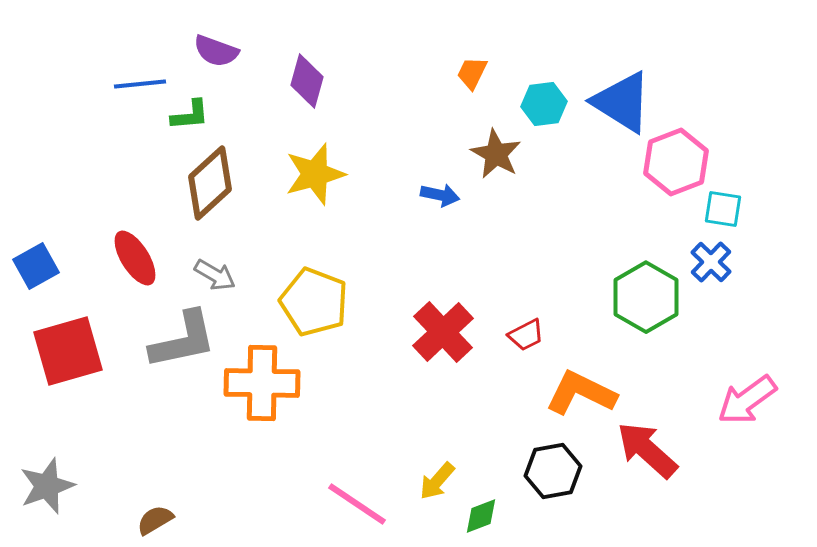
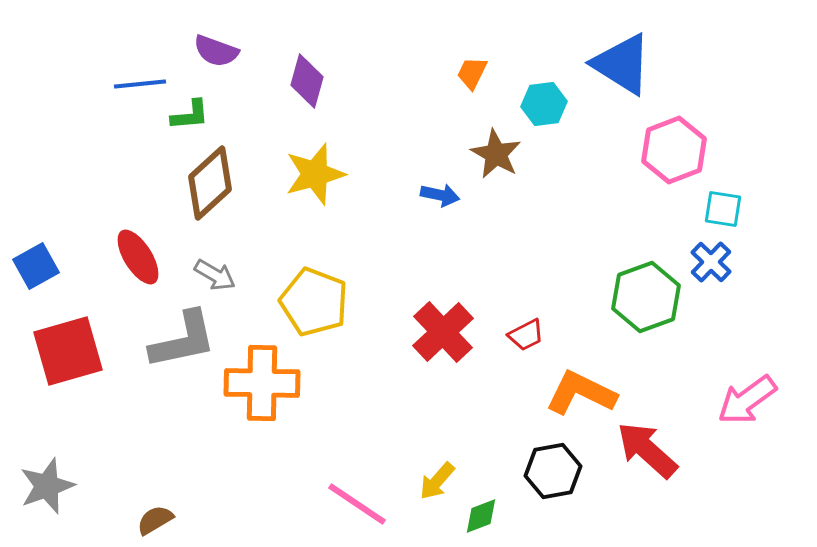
blue triangle: moved 38 px up
pink hexagon: moved 2 px left, 12 px up
red ellipse: moved 3 px right, 1 px up
green hexagon: rotated 10 degrees clockwise
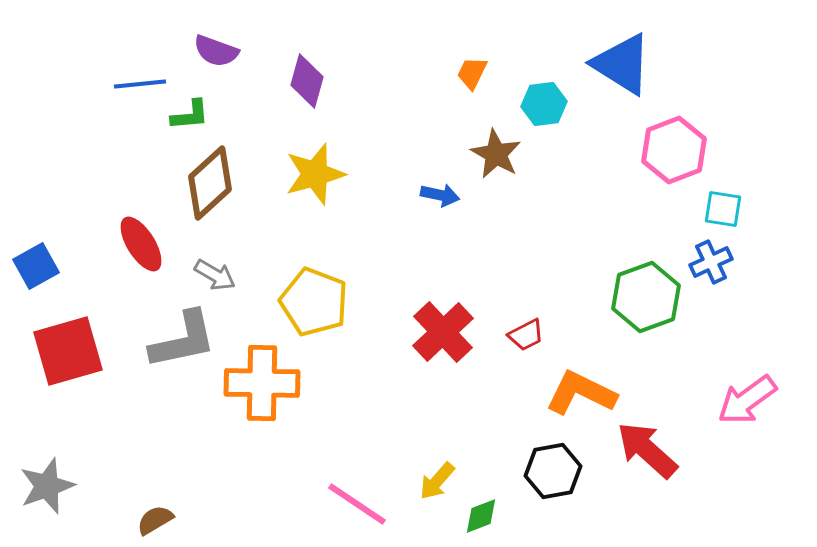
red ellipse: moved 3 px right, 13 px up
blue cross: rotated 21 degrees clockwise
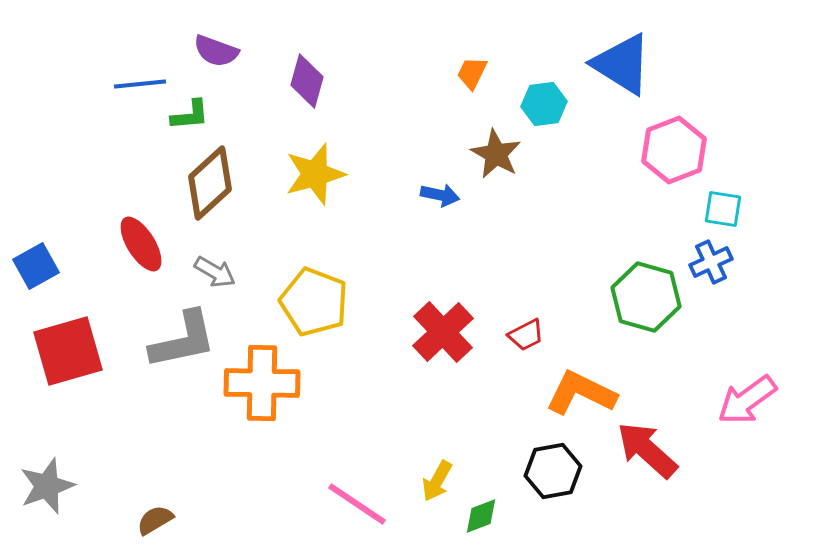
gray arrow: moved 3 px up
green hexagon: rotated 24 degrees counterclockwise
yellow arrow: rotated 12 degrees counterclockwise
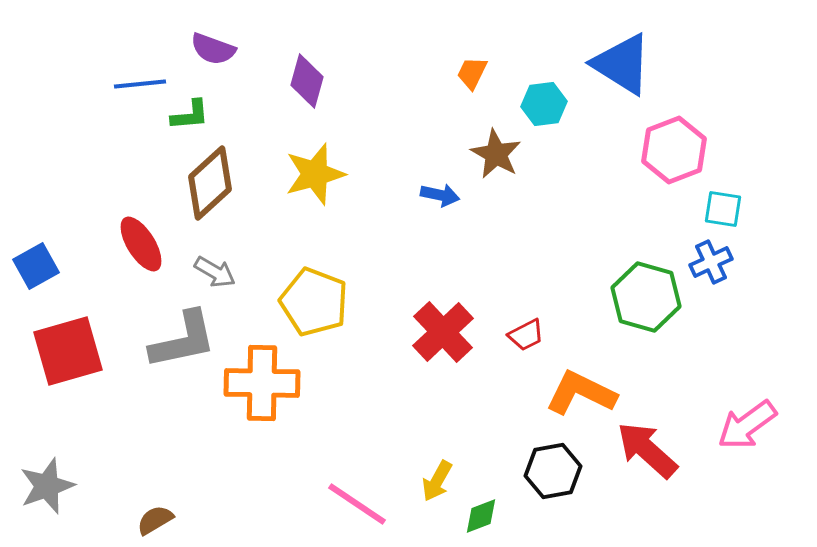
purple semicircle: moved 3 px left, 2 px up
pink arrow: moved 25 px down
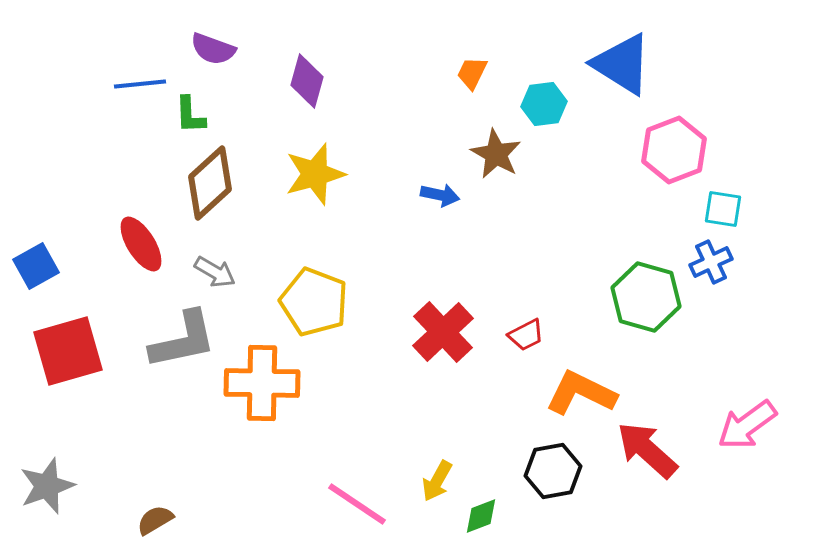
green L-shape: rotated 93 degrees clockwise
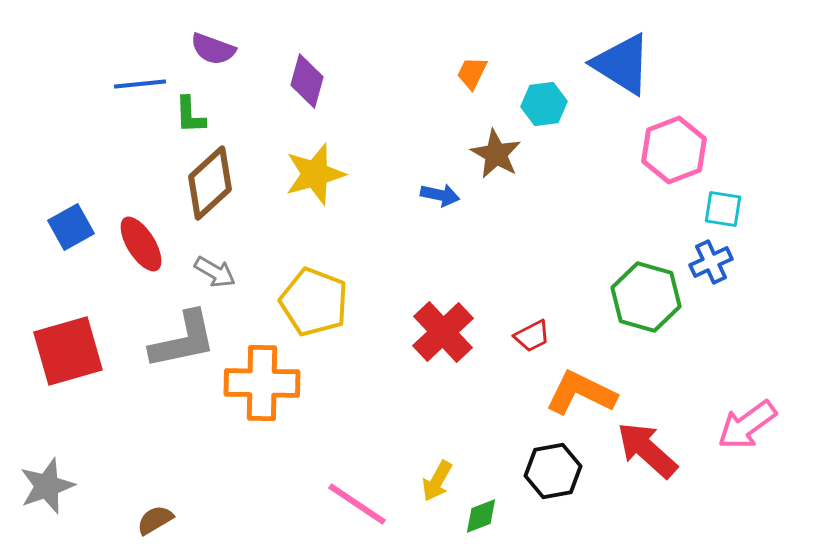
blue square: moved 35 px right, 39 px up
red trapezoid: moved 6 px right, 1 px down
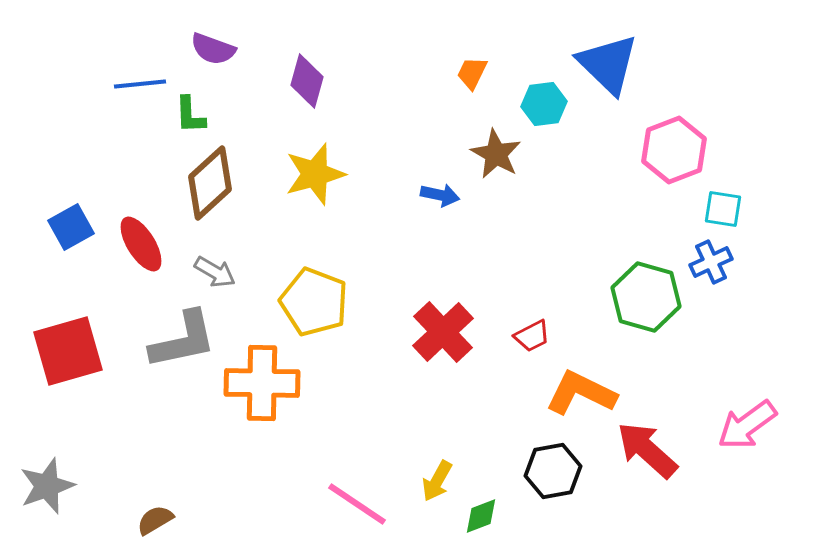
blue triangle: moved 14 px left; rotated 12 degrees clockwise
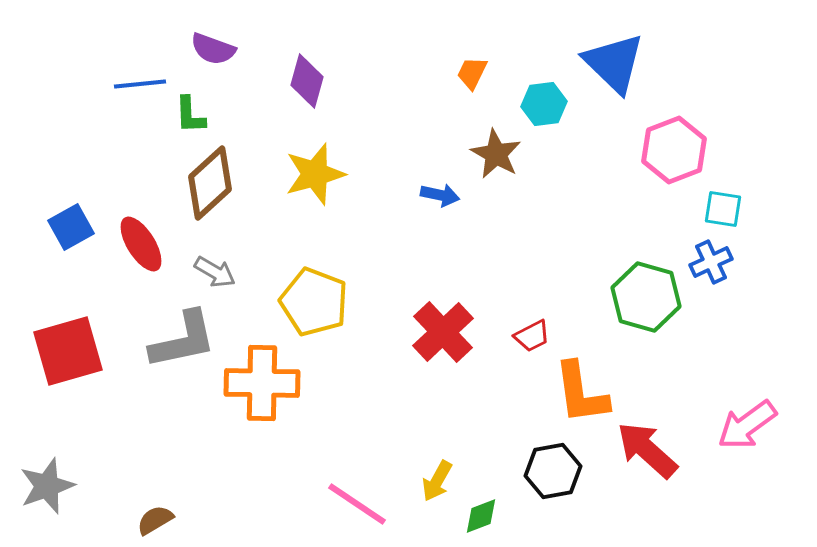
blue triangle: moved 6 px right, 1 px up
orange L-shape: rotated 124 degrees counterclockwise
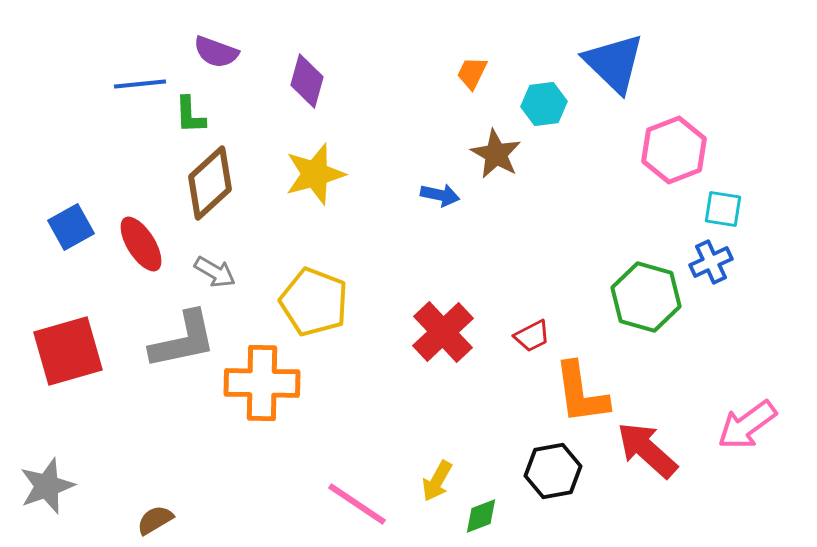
purple semicircle: moved 3 px right, 3 px down
